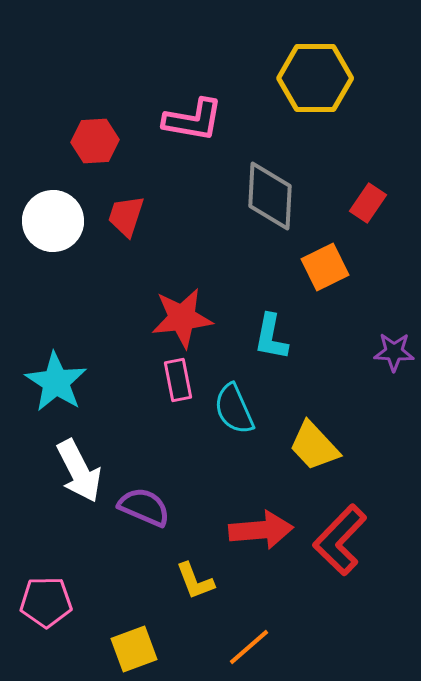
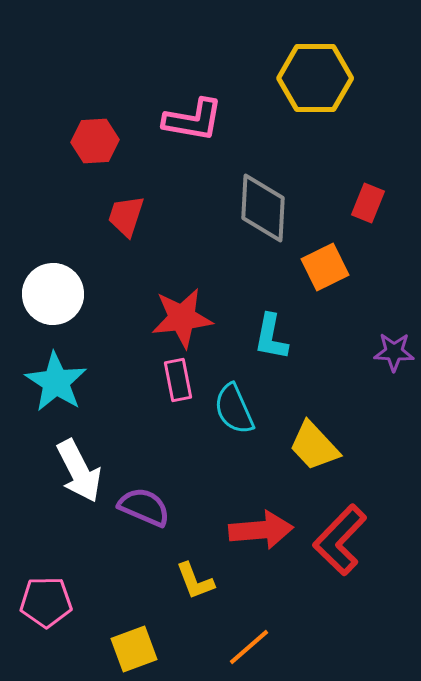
gray diamond: moved 7 px left, 12 px down
red rectangle: rotated 12 degrees counterclockwise
white circle: moved 73 px down
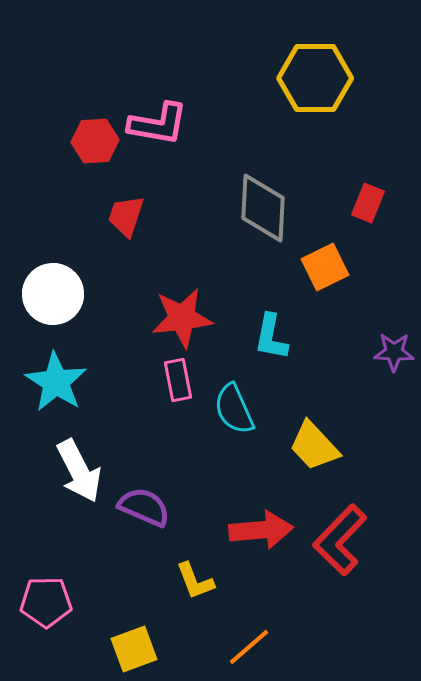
pink L-shape: moved 35 px left, 4 px down
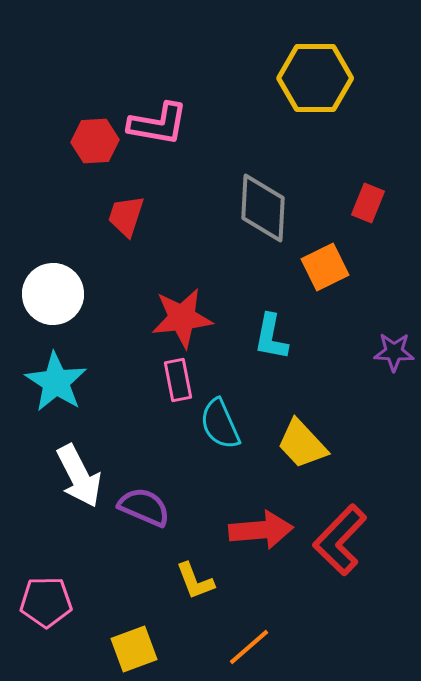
cyan semicircle: moved 14 px left, 15 px down
yellow trapezoid: moved 12 px left, 2 px up
white arrow: moved 5 px down
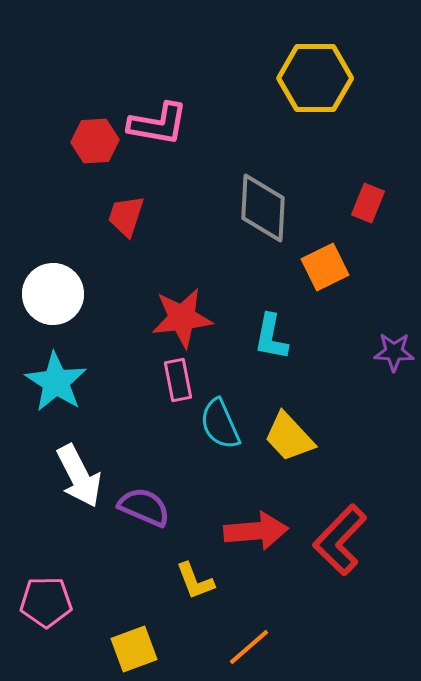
yellow trapezoid: moved 13 px left, 7 px up
red arrow: moved 5 px left, 1 px down
